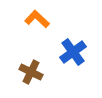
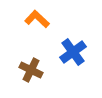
brown cross: moved 2 px up
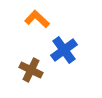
blue cross: moved 9 px left, 2 px up
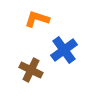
orange L-shape: rotated 25 degrees counterclockwise
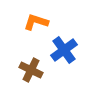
orange L-shape: moved 1 px left, 3 px down
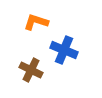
blue cross: rotated 32 degrees counterclockwise
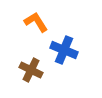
orange L-shape: rotated 40 degrees clockwise
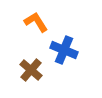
brown cross: rotated 15 degrees clockwise
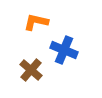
orange L-shape: rotated 45 degrees counterclockwise
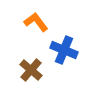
orange L-shape: rotated 40 degrees clockwise
